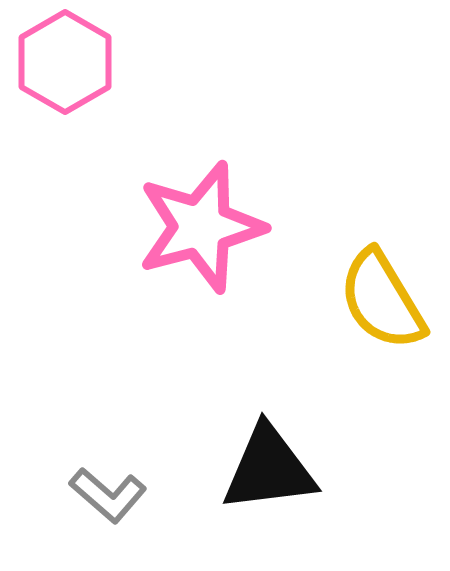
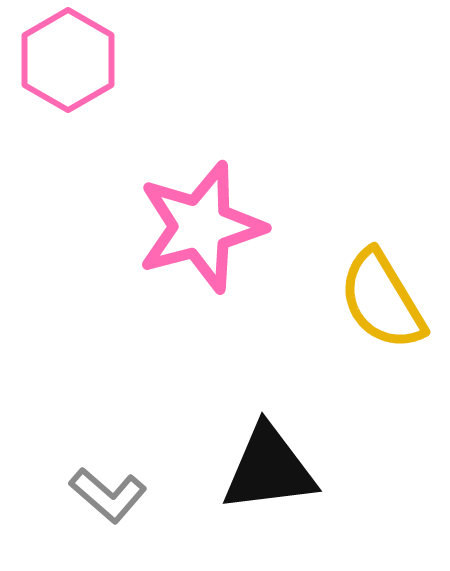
pink hexagon: moved 3 px right, 2 px up
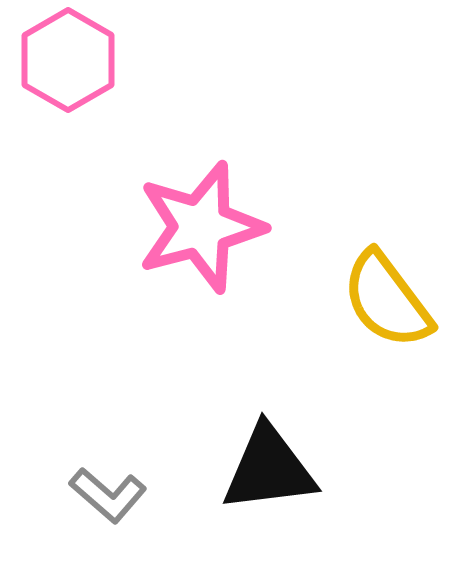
yellow semicircle: moved 5 px right; rotated 6 degrees counterclockwise
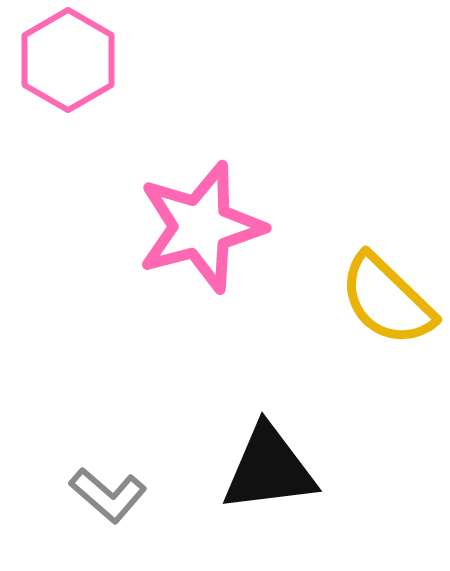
yellow semicircle: rotated 9 degrees counterclockwise
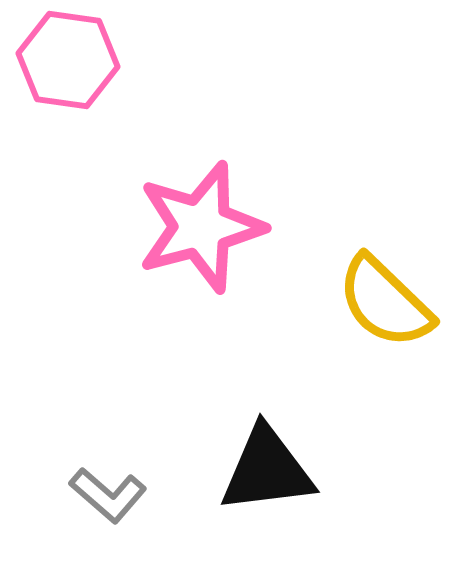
pink hexagon: rotated 22 degrees counterclockwise
yellow semicircle: moved 2 px left, 2 px down
black triangle: moved 2 px left, 1 px down
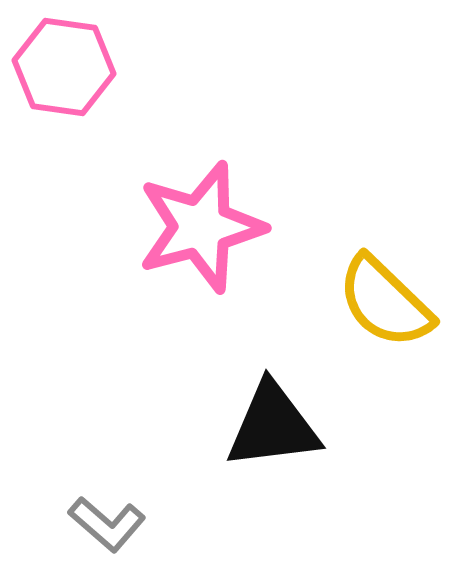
pink hexagon: moved 4 px left, 7 px down
black triangle: moved 6 px right, 44 px up
gray L-shape: moved 1 px left, 29 px down
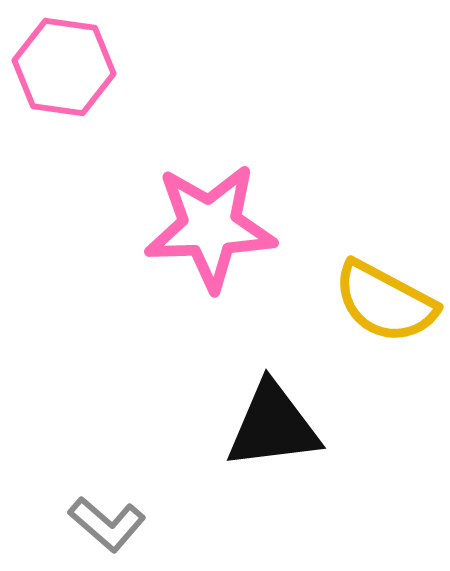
pink star: moved 9 px right; rotated 13 degrees clockwise
yellow semicircle: rotated 16 degrees counterclockwise
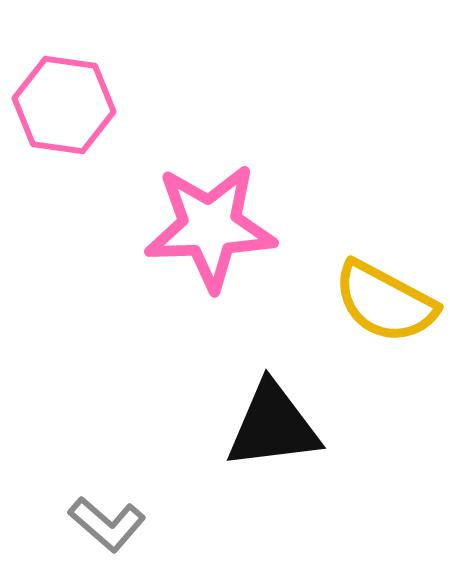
pink hexagon: moved 38 px down
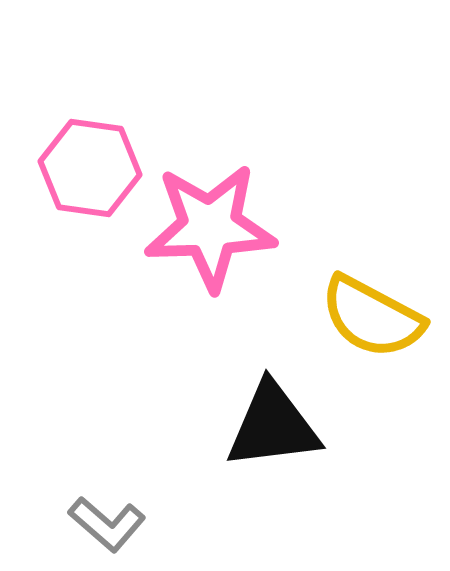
pink hexagon: moved 26 px right, 63 px down
yellow semicircle: moved 13 px left, 15 px down
